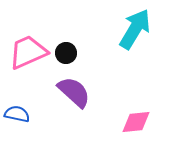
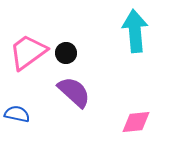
cyan arrow: moved 2 px down; rotated 36 degrees counterclockwise
pink trapezoid: rotated 12 degrees counterclockwise
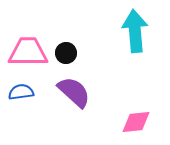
pink trapezoid: rotated 36 degrees clockwise
blue semicircle: moved 4 px right, 22 px up; rotated 20 degrees counterclockwise
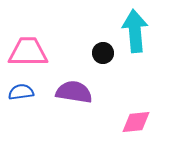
black circle: moved 37 px right
purple semicircle: rotated 33 degrees counterclockwise
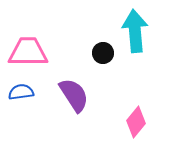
purple semicircle: moved 3 px down; rotated 48 degrees clockwise
pink diamond: rotated 44 degrees counterclockwise
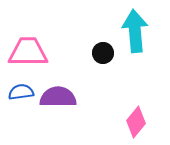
purple semicircle: moved 16 px left, 2 px down; rotated 57 degrees counterclockwise
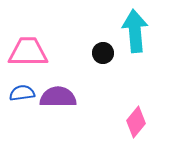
blue semicircle: moved 1 px right, 1 px down
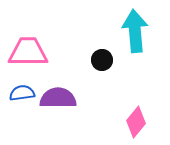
black circle: moved 1 px left, 7 px down
purple semicircle: moved 1 px down
